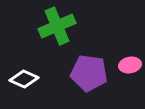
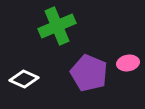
pink ellipse: moved 2 px left, 2 px up
purple pentagon: rotated 15 degrees clockwise
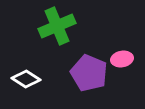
pink ellipse: moved 6 px left, 4 px up
white diamond: moved 2 px right; rotated 8 degrees clockwise
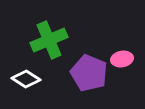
green cross: moved 8 px left, 14 px down
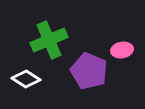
pink ellipse: moved 9 px up
purple pentagon: moved 2 px up
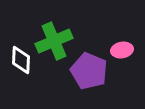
green cross: moved 5 px right, 1 px down
white diamond: moved 5 px left, 19 px up; rotated 60 degrees clockwise
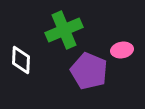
green cross: moved 10 px right, 11 px up
